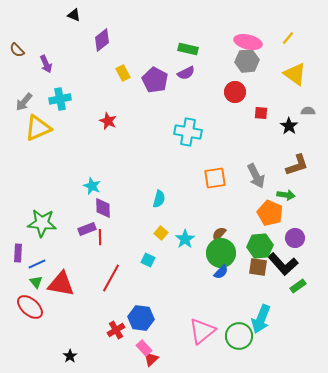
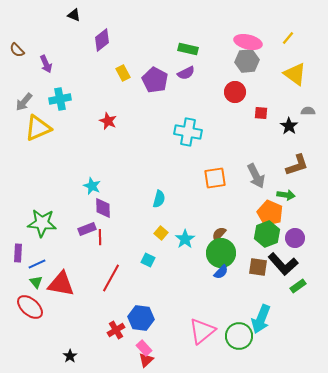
green hexagon at (260, 246): moved 7 px right, 12 px up; rotated 15 degrees counterclockwise
red triangle at (151, 359): moved 5 px left, 1 px down
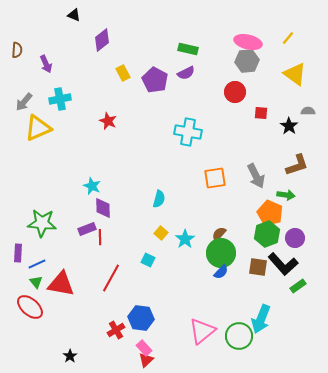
brown semicircle at (17, 50): rotated 133 degrees counterclockwise
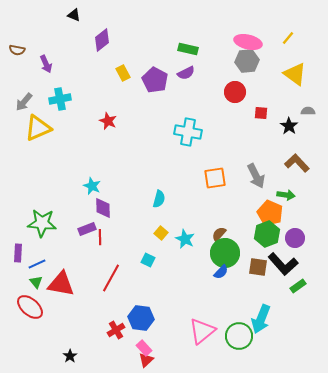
brown semicircle at (17, 50): rotated 98 degrees clockwise
brown L-shape at (297, 165): moved 2 px up; rotated 115 degrees counterclockwise
cyan star at (185, 239): rotated 12 degrees counterclockwise
green circle at (221, 253): moved 4 px right
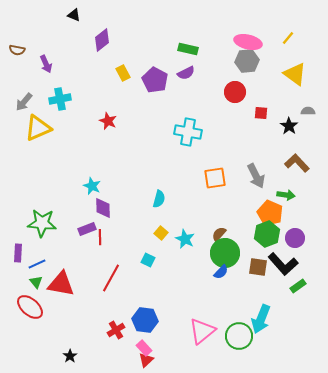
blue hexagon at (141, 318): moved 4 px right, 2 px down
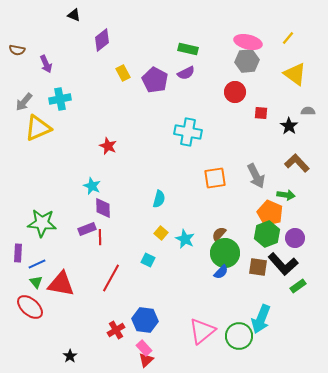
red star at (108, 121): moved 25 px down
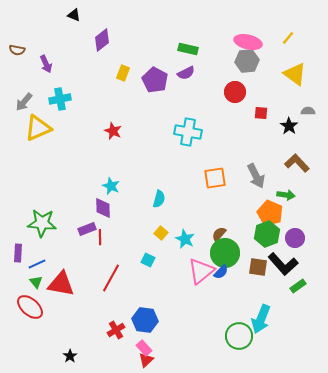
yellow rectangle at (123, 73): rotated 49 degrees clockwise
red star at (108, 146): moved 5 px right, 15 px up
cyan star at (92, 186): moved 19 px right
pink triangle at (202, 331): moved 1 px left, 60 px up
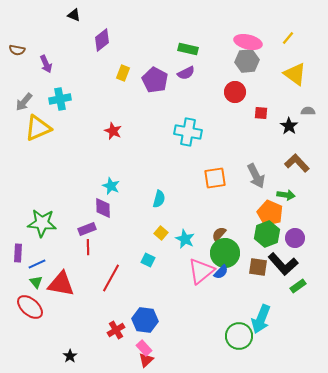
red line at (100, 237): moved 12 px left, 10 px down
